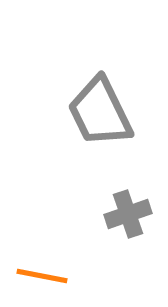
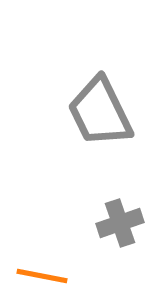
gray cross: moved 8 px left, 9 px down
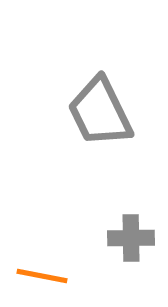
gray cross: moved 11 px right, 15 px down; rotated 18 degrees clockwise
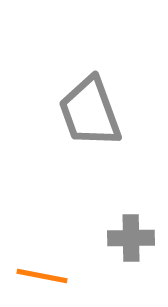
gray trapezoid: moved 10 px left; rotated 6 degrees clockwise
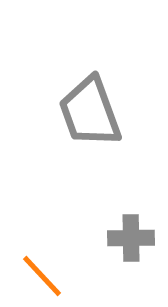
orange line: rotated 36 degrees clockwise
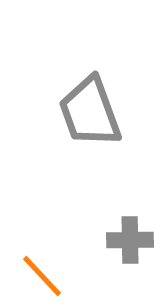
gray cross: moved 1 px left, 2 px down
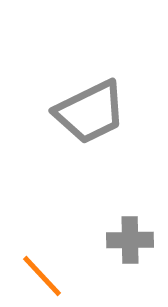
gray trapezoid: rotated 96 degrees counterclockwise
